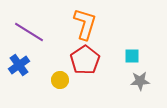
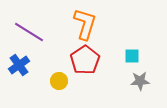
yellow circle: moved 1 px left, 1 px down
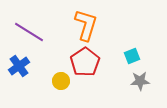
orange L-shape: moved 1 px right, 1 px down
cyan square: rotated 21 degrees counterclockwise
red pentagon: moved 2 px down
blue cross: moved 1 px down
yellow circle: moved 2 px right
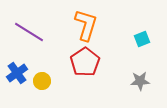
cyan square: moved 10 px right, 17 px up
blue cross: moved 2 px left, 7 px down
yellow circle: moved 19 px left
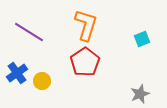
gray star: moved 13 px down; rotated 18 degrees counterclockwise
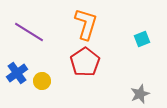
orange L-shape: moved 1 px up
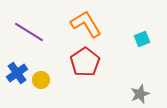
orange L-shape: rotated 48 degrees counterclockwise
yellow circle: moved 1 px left, 1 px up
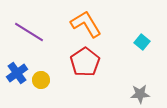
cyan square: moved 3 px down; rotated 28 degrees counterclockwise
gray star: rotated 18 degrees clockwise
